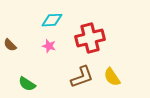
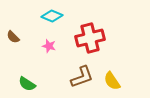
cyan diamond: moved 4 px up; rotated 25 degrees clockwise
brown semicircle: moved 3 px right, 8 px up
yellow semicircle: moved 4 px down
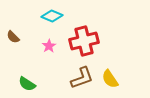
red cross: moved 6 px left, 3 px down
pink star: rotated 24 degrees clockwise
brown L-shape: moved 1 px down
yellow semicircle: moved 2 px left, 2 px up
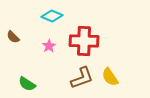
red cross: rotated 16 degrees clockwise
yellow semicircle: moved 2 px up
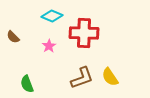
red cross: moved 8 px up
green semicircle: rotated 36 degrees clockwise
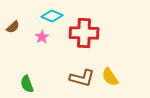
brown semicircle: moved 10 px up; rotated 88 degrees counterclockwise
pink star: moved 7 px left, 9 px up
brown L-shape: rotated 35 degrees clockwise
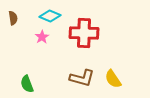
cyan diamond: moved 2 px left
brown semicircle: moved 9 px up; rotated 56 degrees counterclockwise
yellow semicircle: moved 3 px right, 2 px down
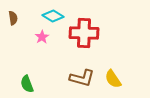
cyan diamond: moved 3 px right; rotated 10 degrees clockwise
